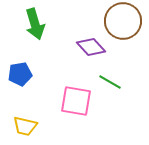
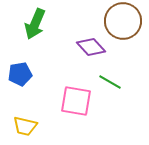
green arrow: rotated 40 degrees clockwise
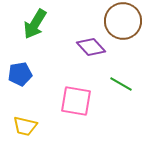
green arrow: rotated 8 degrees clockwise
green line: moved 11 px right, 2 px down
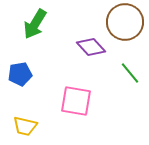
brown circle: moved 2 px right, 1 px down
green line: moved 9 px right, 11 px up; rotated 20 degrees clockwise
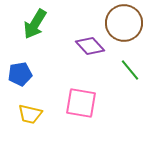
brown circle: moved 1 px left, 1 px down
purple diamond: moved 1 px left, 1 px up
green line: moved 3 px up
pink square: moved 5 px right, 2 px down
yellow trapezoid: moved 5 px right, 12 px up
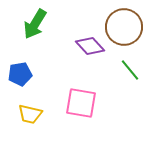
brown circle: moved 4 px down
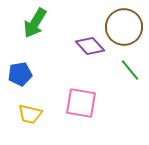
green arrow: moved 1 px up
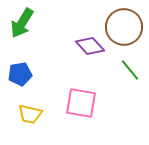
green arrow: moved 13 px left
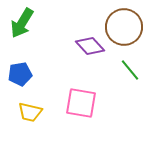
yellow trapezoid: moved 2 px up
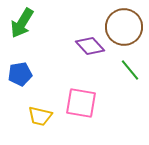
yellow trapezoid: moved 10 px right, 4 px down
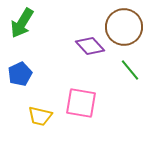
blue pentagon: rotated 15 degrees counterclockwise
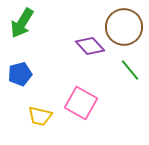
blue pentagon: rotated 10 degrees clockwise
pink square: rotated 20 degrees clockwise
